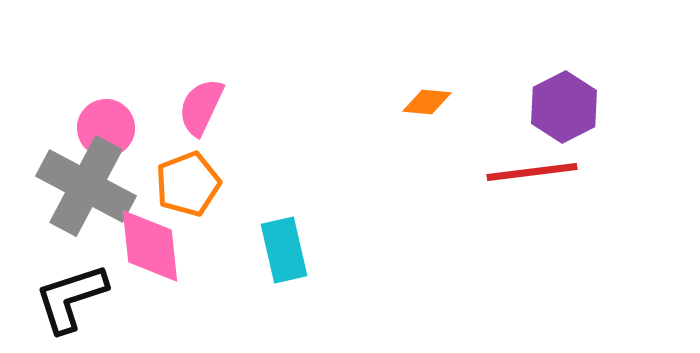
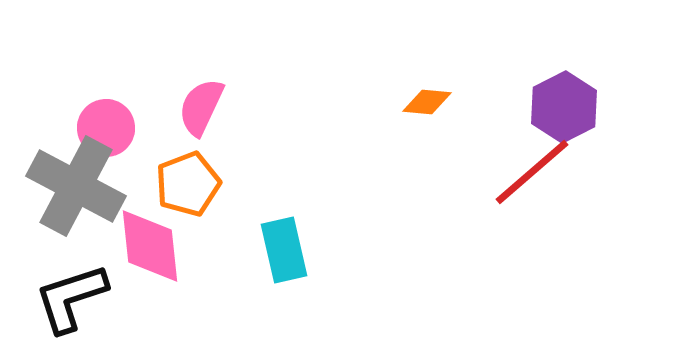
red line: rotated 34 degrees counterclockwise
gray cross: moved 10 px left
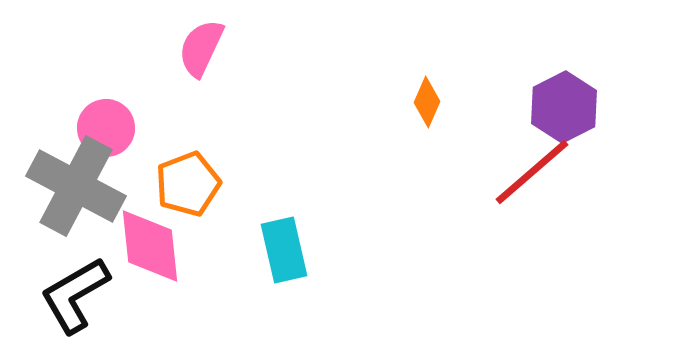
orange diamond: rotated 72 degrees counterclockwise
pink semicircle: moved 59 px up
black L-shape: moved 4 px right, 3 px up; rotated 12 degrees counterclockwise
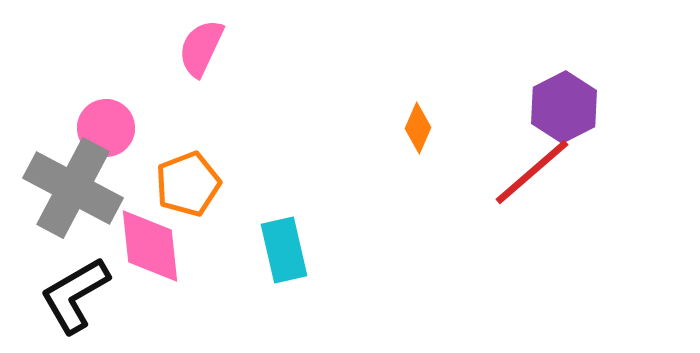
orange diamond: moved 9 px left, 26 px down
gray cross: moved 3 px left, 2 px down
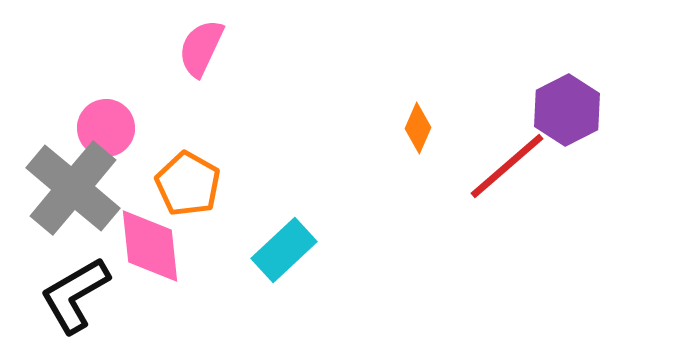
purple hexagon: moved 3 px right, 3 px down
red line: moved 25 px left, 6 px up
orange pentagon: rotated 22 degrees counterclockwise
gray cross: rotated 12 degrees clockwise
cyan rectangle: rotated 60 degrees clockwise
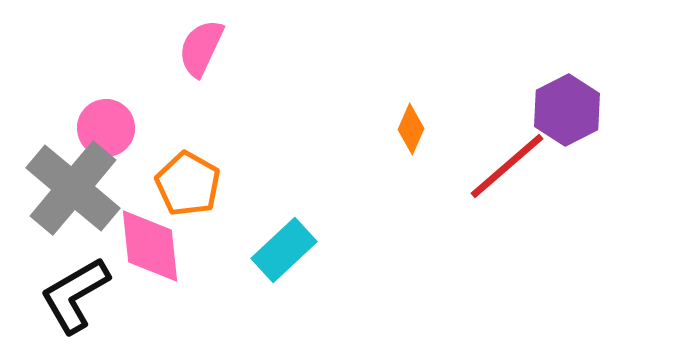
orange diamond: moved 7 px left, 1 px down
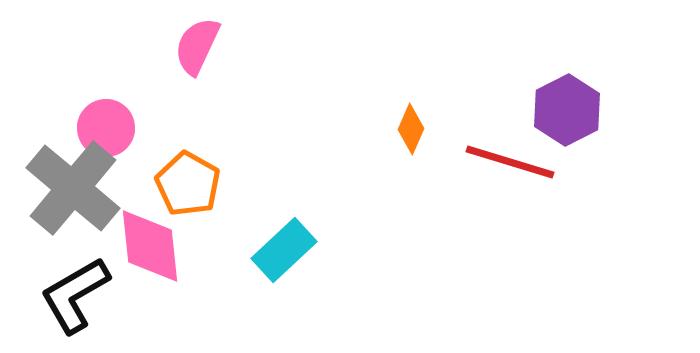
pink semicircle: moved 4 px left, 2 px up
red line: moved 3 px right, 4 px up; rotated 58 degrees clockwise
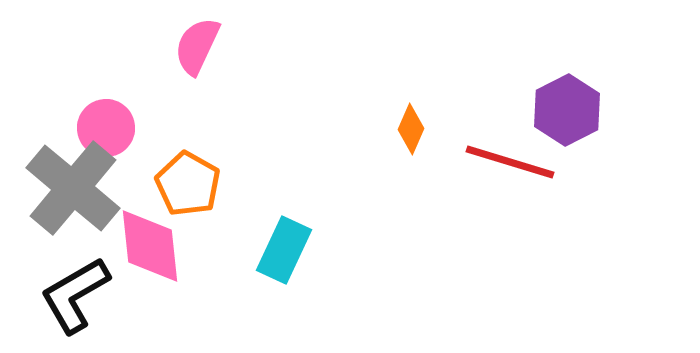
cyan rectangle: rotated 22 degrees counterclockwise
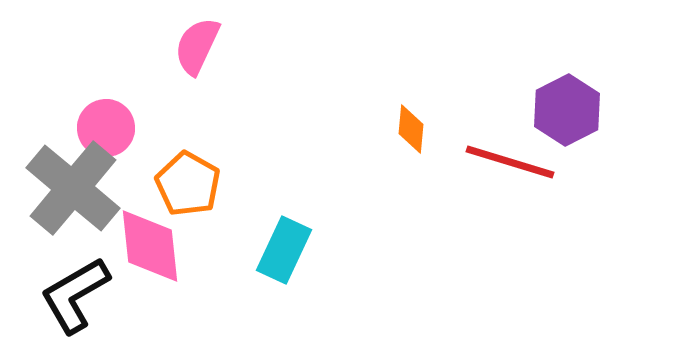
orange diamond: rotated 18 degrees counterclockwise
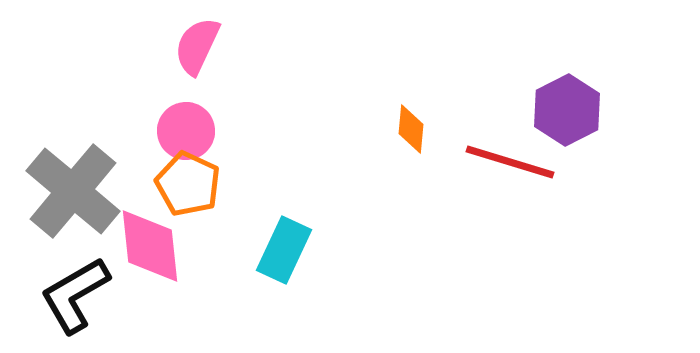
pink circle: moved 80 px right, 3 px down
orange pentagon: rotated 4 degrees counterclockwise
gray cross: moved 3 px down
